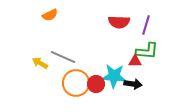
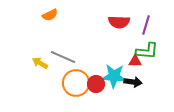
black arrow: moved 2 px up
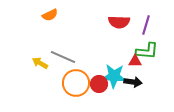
red circle: moved 3 px right
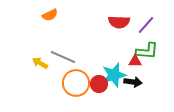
purple line: rotated 24 degrees clockwise
cyan star: moved 1 px up; rotated 20 degrees counterclockwise
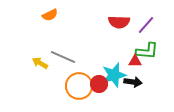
orange circle: moved 3 px right, 3 px down
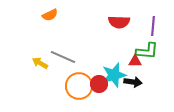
purple line: moved 7 px right, 1 px down; rotated 36 degrees counterclockwise
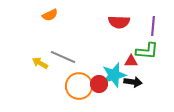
red triangle: moved 4 px left
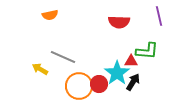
orange semicircle: rotated 14 degrees clockwise
purple line: moved 6 px right, 10 px up; rotated 18 degrees counterclockwise
yellow arrow: moved 6 px down
cyan star: moved 3 px right, 2 px up; rotated 20 degrees counterclockwise
black arrow: rotated 66 degrees counterclockwise
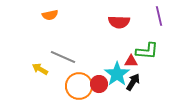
cyan star: moved 1 px down
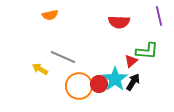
red triangle: rotated 40 degrees counterclockwise
cyan star: moved 2 px left, 5 px down
